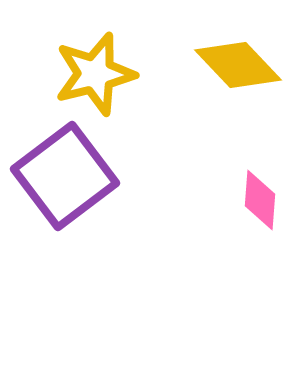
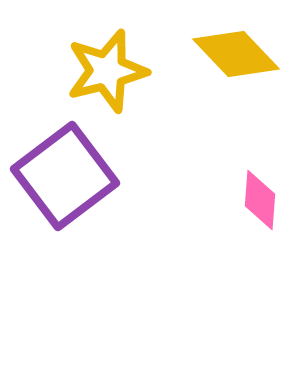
yellow diamond: moved 2 px left, 11 px up
yellow star: moved 12 px right, 3 px up
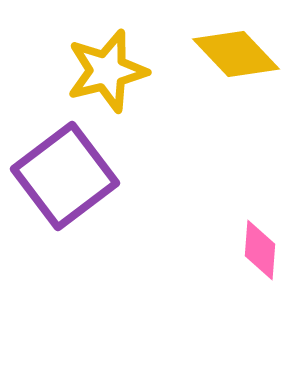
pink diamond: moved 50 px down
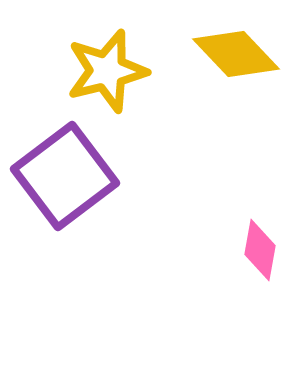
pink diamond: rotated 6 degrees clockwise
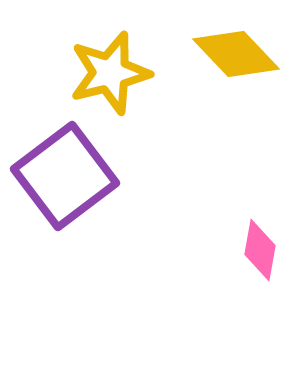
yellow star: moved 3 px right, 2 px down
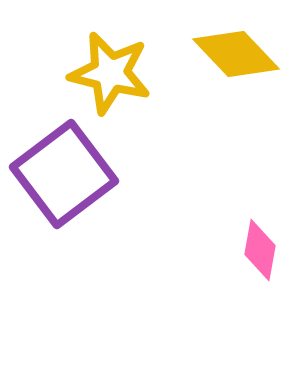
yellow star: rotated 28 degrees clockwise
purple square: moved 1 px left, 2 px up
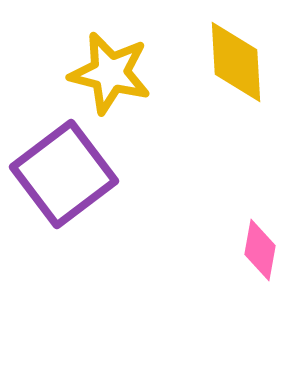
yellow diamond: moved 8 px down; rotated 40 degrees clockwise
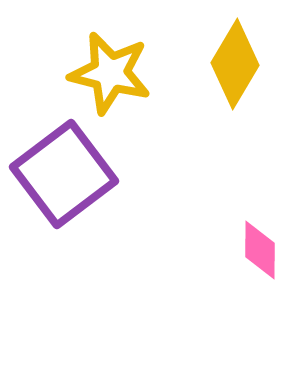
yellow diamond: moved 1 px left, 2 px down; rotated 34 degrees clockwise
pink diamond: rotated 10 degrees counterclockwise
